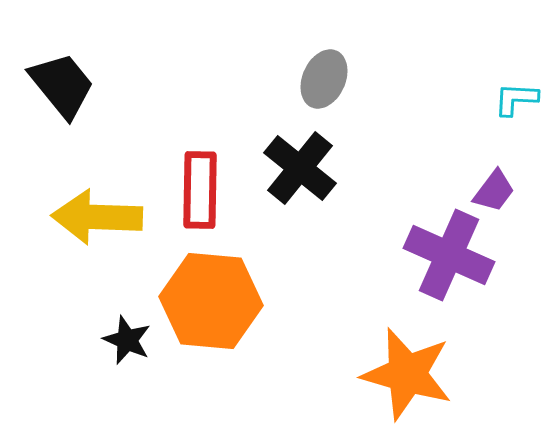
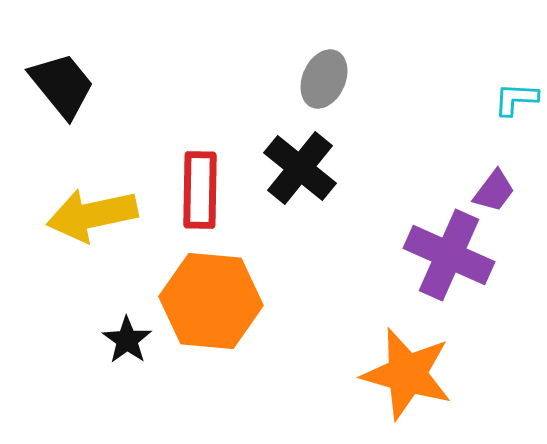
yellow arrow: moved 5 px left, 2 px up; rotated 14 degrees counterclockwise
black star: rotated 12 degrees clockwise
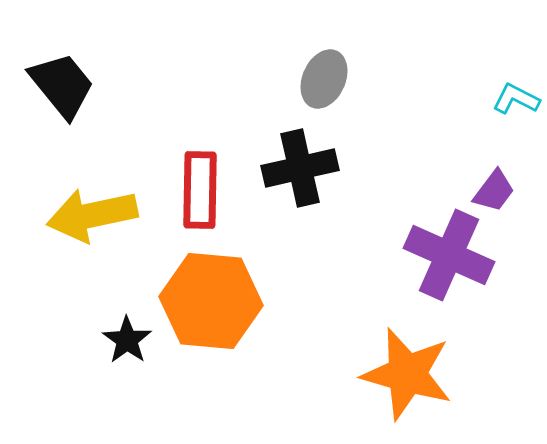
cyan L-shape: rotated 24 degrees clockwise
black cross: rotated 38 degrees clockwise
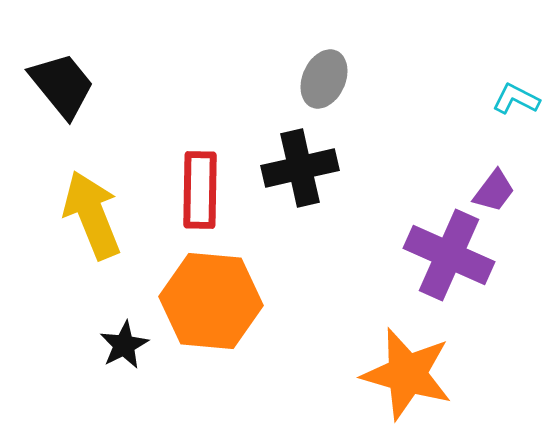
yellow arrow: rotated 80 degrees clockwise
black star: moved 3 px left, 5 px down; rotated 9 degrees clockwise
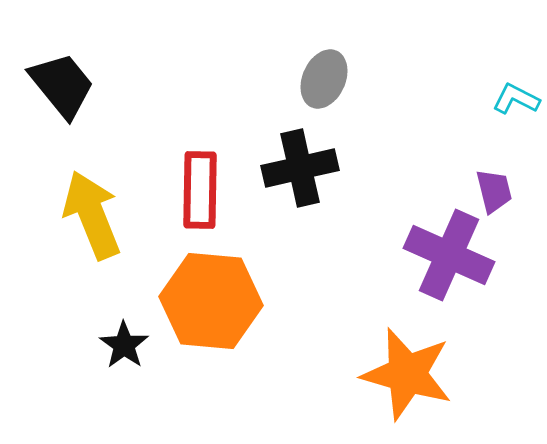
purple trapezoid: rotated 51 degrees counterclockwise
black star: rotated 9 degrees counterclockwise
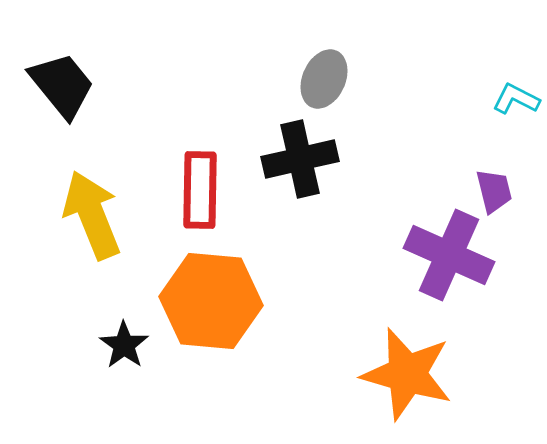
black cross: moved 9 px up
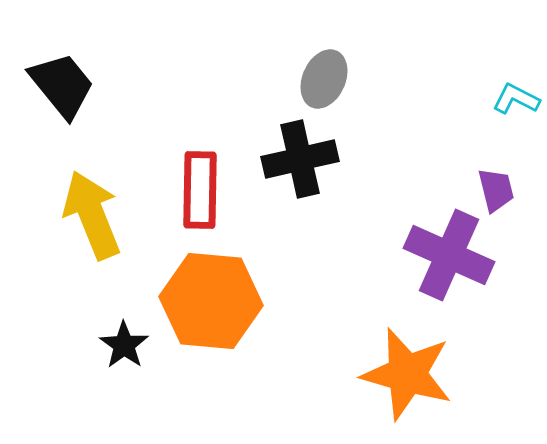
purple trapezoid: moved 2 px right, 1 px up
